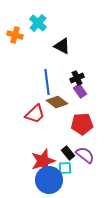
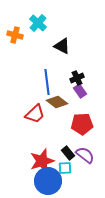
red star: moved 1 px left
blue circle: moved 1 px left, 1 px down
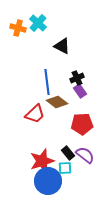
orange cross: moved 3 px right, 7 px up
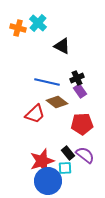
blue line: rotated 70 degrees counterclockwise
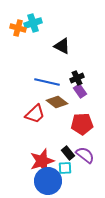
cyan cross: moved 5 px left; rotated 30 degrees clockwise
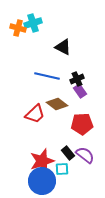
black triangle: moved 1 px right, 1 px down
black cross: moved 1 px down
blue line: moved 6 px up
brown diamond: moved 2 px down
cyan square: moved 3 px left, 1 px down
blue circle: moved 6 px left
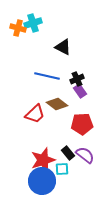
red star: moved 1 px right, 1 px up
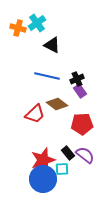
cyan cross: moved 4 px right; rotated 18 degrees counterclockwise
black triangle: moved 11 px left, 2 px up
blue circle: moved 1 px right, 2 px up
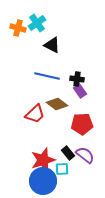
black cross: rotated 32 degrees clockwise
blue circle: moved 2 px down
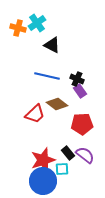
black cross: rotated 16 degrees clockwise
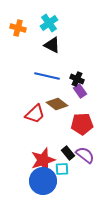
cyan cross: moved 12 px right
